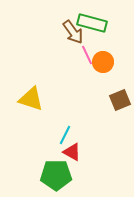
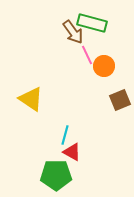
orange circle: moved 1 px right, 4 px down
yellow triangle: rotated 16 degrees clockwise
cyan line: rotated 12 degrees counterclockwise
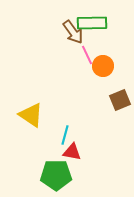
green rectangle: rotated 16 degrees counterclockwise
orange circle: moved 1 px left
yellow triangle: moved 16 px down
red triangle: rotated 18 degrees counterclockwise
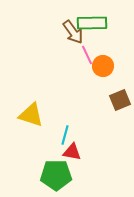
yellow triangle: rotated 16 degrees counterclockwise
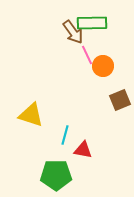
red triangle: moved 11 px right, 2 px up
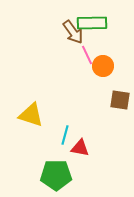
brown square: rotated 30 degrees clockwise
red triangle: moved 3 px left, 2 px up
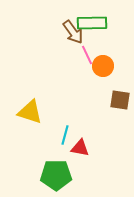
yellow triangle: moved 1 px left, 3 px up
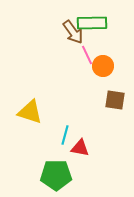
brown square: moved 5 px left
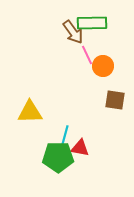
yellow triangle: rotated 20 degrees counterclockwise
green pentagon: moved 2 px right, 18 px up
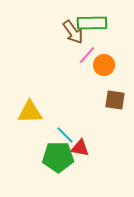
pink line: rotated 66 degrees clockwise
orange circle: moved 1 px right, 1 px up
cyan line: rotated 60 degrees counterclockwise
